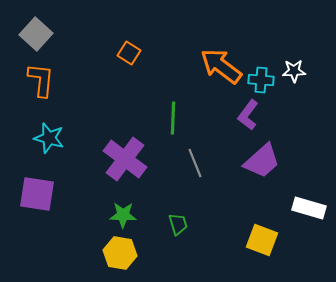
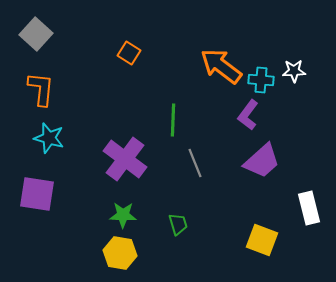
orange L-shape: moved 9 px down
green line: moved 2 px down
white rectangle: rotated 60 degrees clockwise
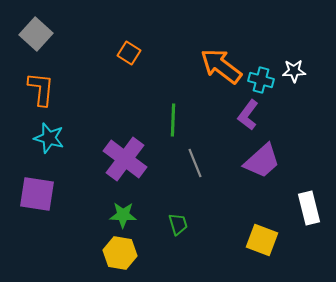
cyan cross: rotated 10 degrees clockwise
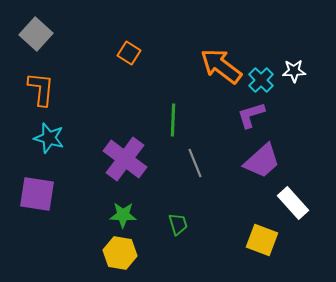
cyan cross: rotated 30 degrees clockwise
purple L-shape: moved 3 px right; rotated 36 degrees clockwise
white rectangle: moved 16 px left, 5 px up; rotated 28 degrees counterclockwise
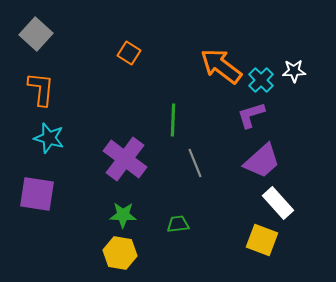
white rectangle: moved 15 px left
green trapezoid: rotated 80 degrees counterclockwise
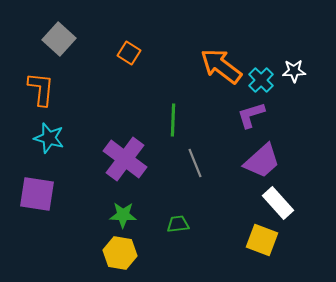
gray square: moved 23 px right, 5 px down
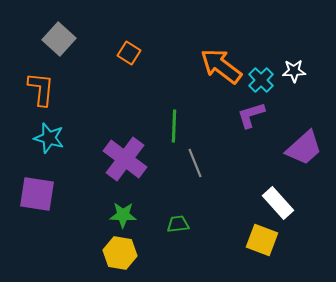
green line: moved 1 px right, 6 px down
purple trapezoid: moved 42 px right, 13 px up
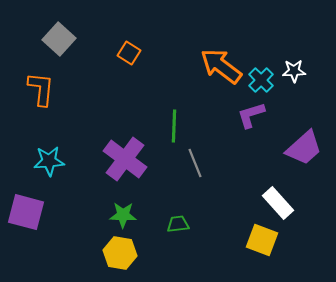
cyan star: moved 23 px down; rotated 20 degrees counterclockwise
purple square: moved 11 px left, 18 px down; rotated 6 degrees clockwise
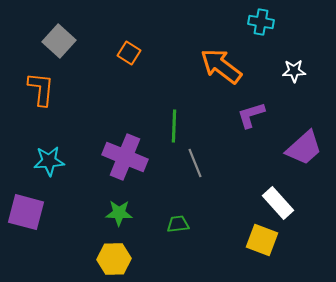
gray square: moved 2 px down
cyan cross: moved 58 px up; rotated 35 degrees counterclockwise
purple cross: moved 2 px up; rotated 15 degrees counterclockwise
green star: moved 4 px left, 2 px up
yellow hexagon: moved 6 px left, 6 px down; rotated 12 degrees counterclockwise
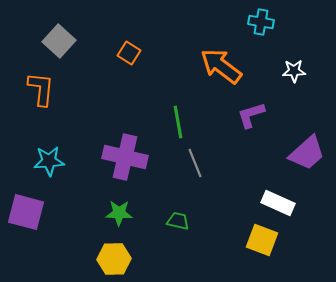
green line: moved 4 px right, 4 px up; rotated 12 degrees counterclockwise
purple trapezoid: moved 3 px right, 5 px down
purple cross: rotated 9 degrees counterclockwise
white rectangle: rotated 24 degrees counterclockwise
green trapezoid: moved 3 px up; rotated 20 degrees clockwise
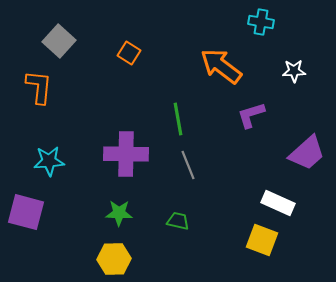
orange L-shape: moved 2 px left, 2 px up
green line: moved 3 px up
purple cross: moved 1 px right, 3 px up; rotated 12 degrees counterclockwise
gray line: moved 7 px left, 2 px down
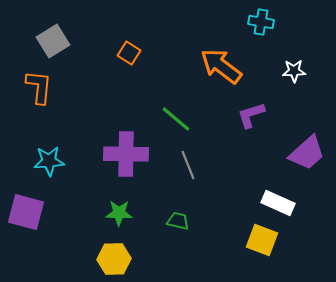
gray square: moved 6 px left; rotated 16 degrees clockwise
green line: moved 2 px left; rotated 40 degrees counterclockwise
